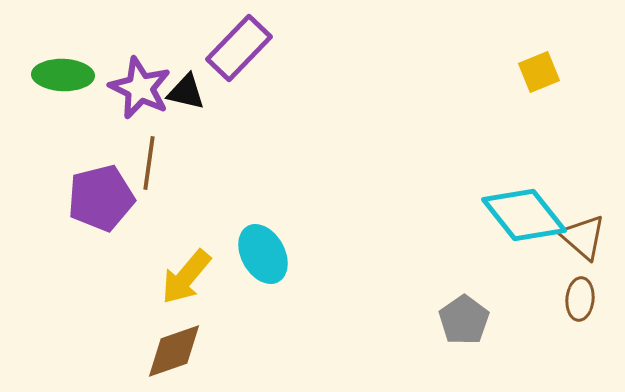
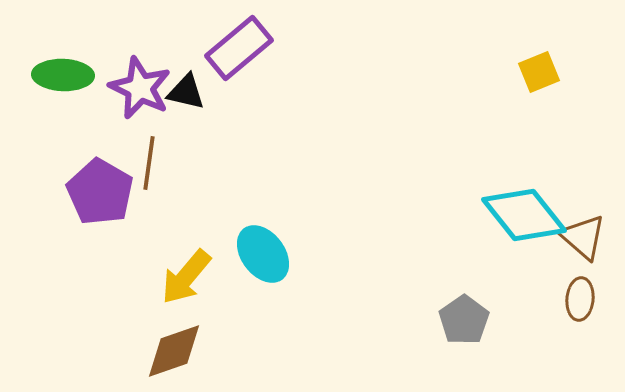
purple rectangle: rotated 6 degrees clockwise
purple pentagon: moved 1 px left, 6 px up; rotated 28 degrees counterclockwise
cyan ellipse: rotated 8 degrees counterclockwise
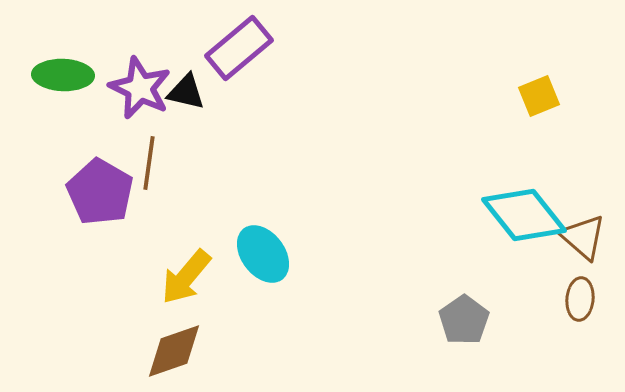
yellow square: moved 24 px down
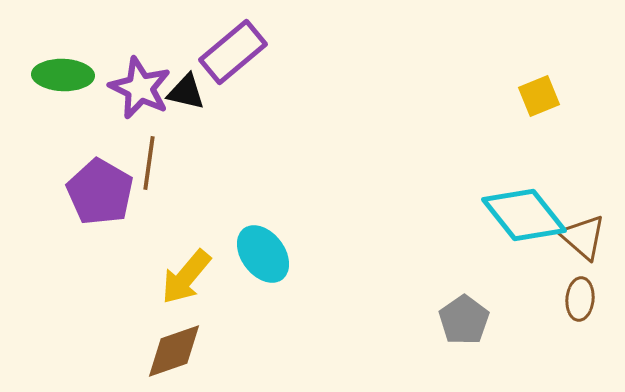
purple rectangle: moved 6 px left, 4 px down
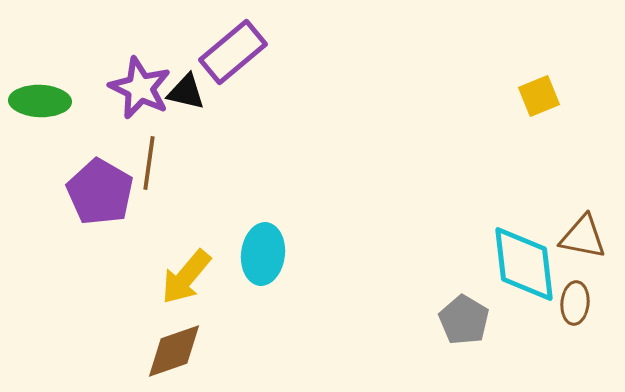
green ellipse: moved 23 px left, 26 px down
cyan diamond: moved 49 px down; rotated 32 degrees clockwise
brown triangle: rotated 30 degrees counterclockwise
cyan ellipse: rotated 44 degrees clockwise
brown ellipse: moved 5 px left, 4 px down
gray pentagon: rotated 6 degrees counterclockwise
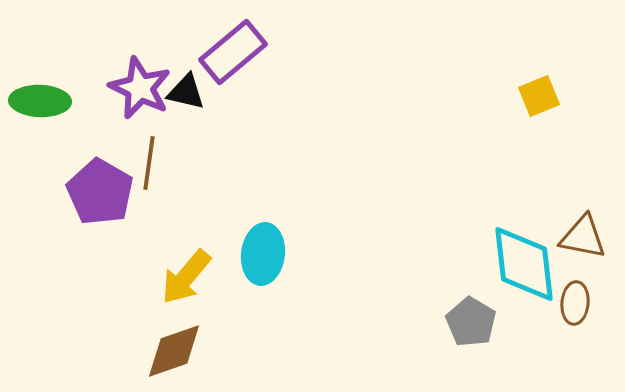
gray pentagon: moved 7 px right, 2 px down
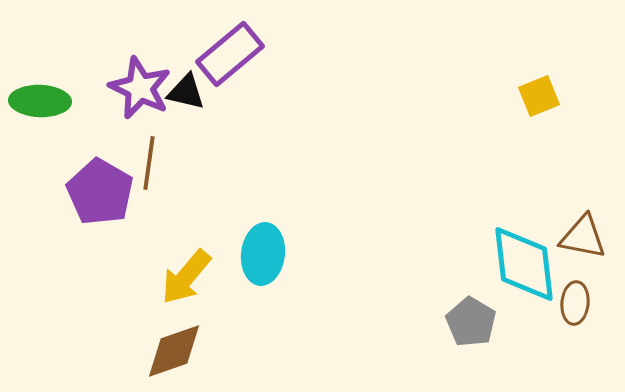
purple rectangle: moved 3 px left, 2 px down
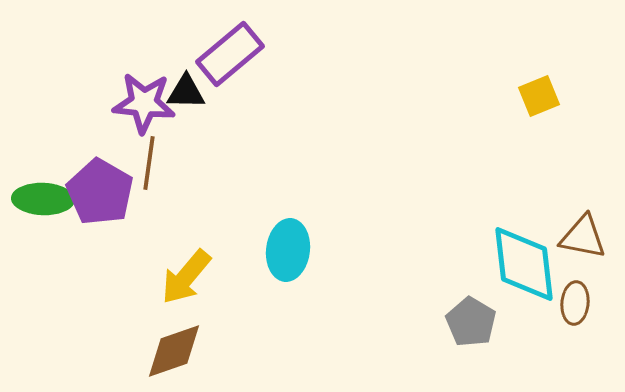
purple star: moved 4 px right, 15 px down; rotated 20 degrees counterclockwise
black triangle: rotated 12 degrees counterclockwise
green ellipse: moved 3 px right, 98 px down
cyan ellipse: moved 25 px right, 4 px up
